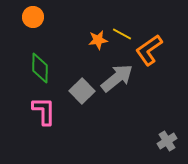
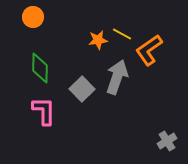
gray arrow: moved 1 px up; rotated 32 degrees counterclockwise
gray square: moved 2 px up
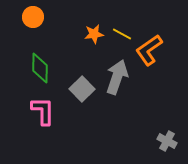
orange star: moved 4 px left, 6 px up
pink L-shape: moved 1 px left
gray cross: rotated 30 degrees counterclockwise
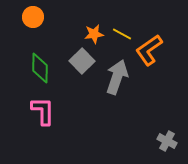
gray square: moved 28 px up
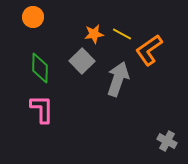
gray arrow: moved 1 px right, 2 px down
pink L-shape: moved 1 px left, 2 px up
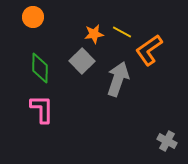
yellow line: moved 2 px up
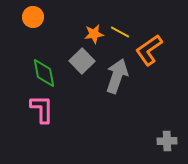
yellow line: moved 2 px left
green diamond: moved 4 px right, 5 px down; rotated 12 degrees counterclockwise
gray arrow: moved 1 px left, 3 px up
gray cross: rotated 30 degrees counterclockwise
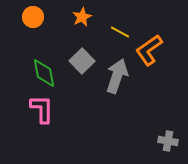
orange star: moved 12 px left, 17 px up; rotated 18 degrees counterclockwise
gray cross: moved 1 px right; rotated 12 degrees clockwise
